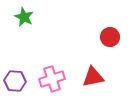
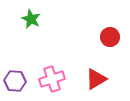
green star: moved 7 px right, 2 px down
red triangle: moved 3 px right, 2 px down; rotated 20 degrees counterclockwise
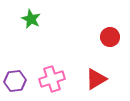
purple hexagon: rotated 10 degrees counterclockwise
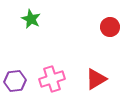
red circle: moved 10 px up
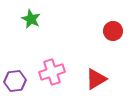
red circle: moved 3 px right, 4 px down
pink cross: moved 7 px up
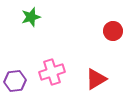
green star: moved 2 px up; rotated 30 degrees clockwise
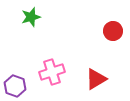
purple hexagon: moved 5 px down; rotated 25 degrees clockwise
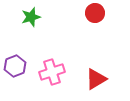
red circle: moved 18 px left, 18 px up
purple hexagon: moved 20 px up; rotated 20 degrees clockwise
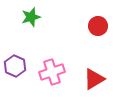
red circle: moved 3 px right, 13 px down
purple hexagon: rotated 15 degrees counterclockwise
red triangle: moved 2 px left
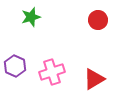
red circle: moved 6 px up
